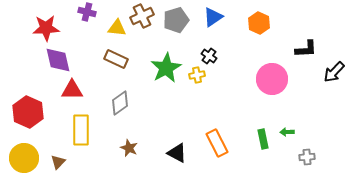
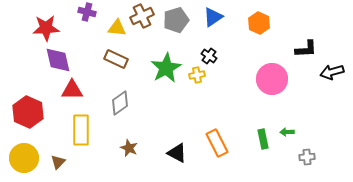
black arrow: moved 2 px left; rotated 30 degrees clockwise
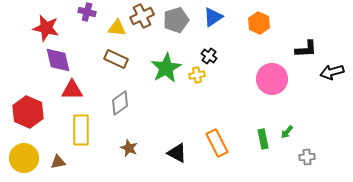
red star: rotated 16 degrees clockwise
green arrow: rotated 48 degrees counterclockwise
brown triangle: rotated 35 degrees clockwise
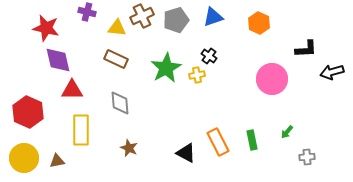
blue triangle: rotated 15 degrees clockwise
gray diamond: rotated 60 degrees counterclockwise
green rectangle: moved 11 px left, 1 px down
orange rectangle: moved 1 px right, 1 px up
black triangle: moved 9 px right
brown triangle: moved 1 px left, 1 px up
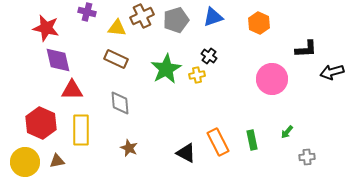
green star: moved 1 px down
red hexagon: moved 13 px right, 11 px down
yellow circle: moved 1 px right, 4 px down
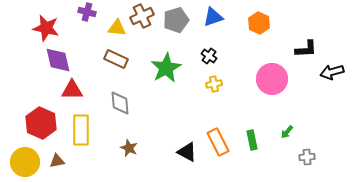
green star: moved 1 px up
yellow cross: moved 17 px right, 9 px down
black triangle: moved 1 px right, 1 px up
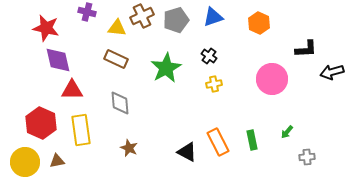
yellow rectangle: rotated 8 degrees counterclockwise
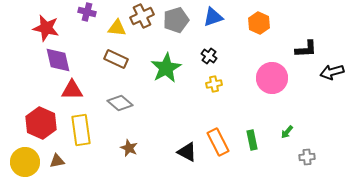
pink circle: moved 1 px up
gray diamond: rotated 45 degrees counterclockwise
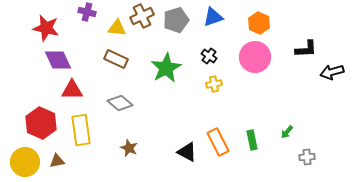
purple diamond: rotated 12 degrees counterclockwise
pink circle: moved 17 px left, 21 px up
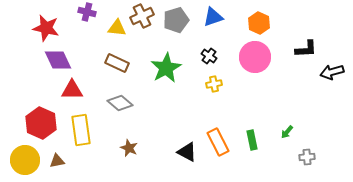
brown rectangle: moved 1 px right, 4 px down
yellow circle: moved 2 px up
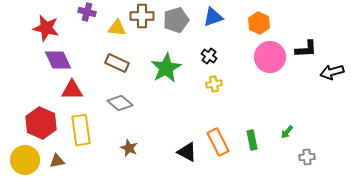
brown cross: rotated 25 degrees clockwise
pink circle: moved 15 px right
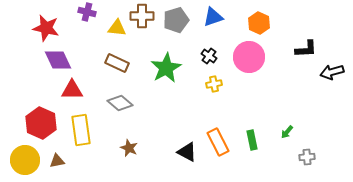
pink circle: moved 21 px left
